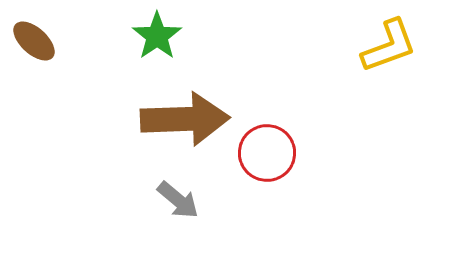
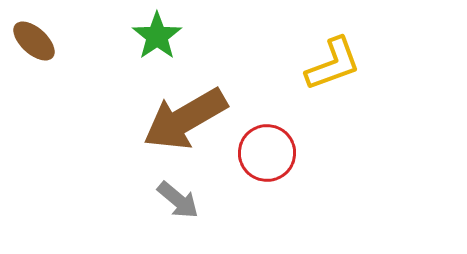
yellow L-shape: moved 56 px left, 18 px down
brown arrow: rotated 152 degrees clockwise
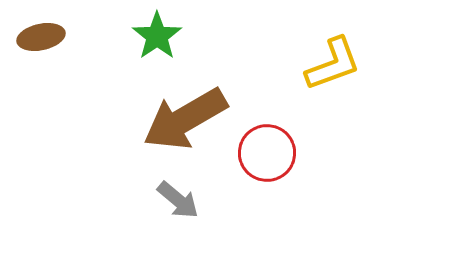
brown ellipse: moved 7 px right, 4 px up; rotated 54 degrees counterclockwise
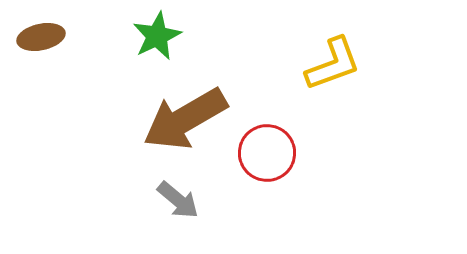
green star: rotated 9 degrees clockwise
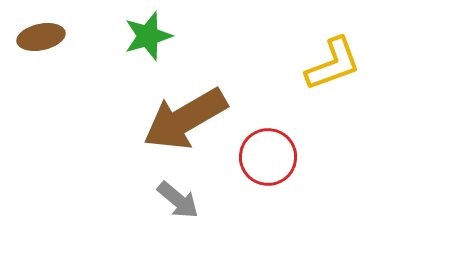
green star: moved 9 px left; rotated 9 degrees clockwise
red circle: moved 1 px right, 4 px down
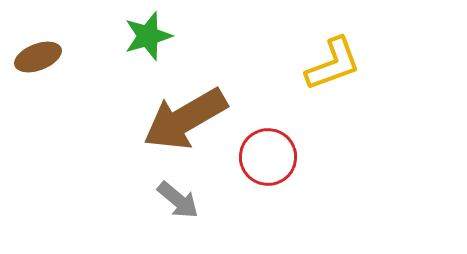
brown ellipse: moved 3 px left, 20 px down; rotated 9 degrees counterclockwise
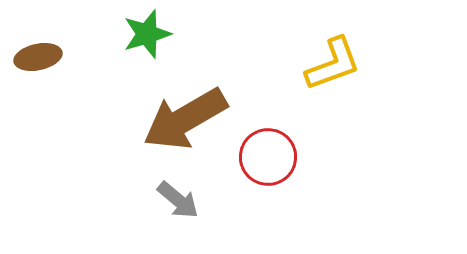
green star: moved 1 px left, 2 px up
brown ellipse: rotated 9 degrees clockwise
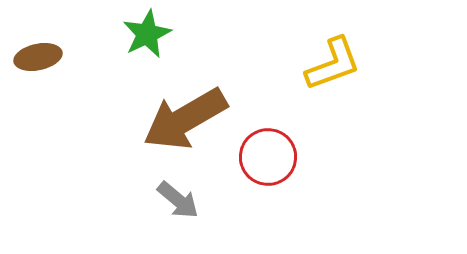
green star: rotated 9 degrees counterclockwise
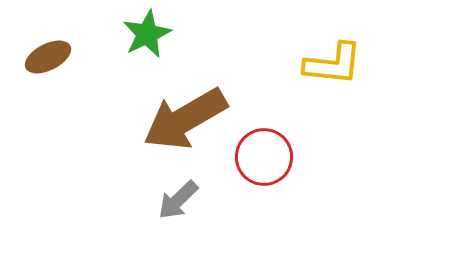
brown ellipse: moved 10 px right; rotated 15 degrees counterclockwise
yellow L-shape: rotated 26 degrees clockwise
red circle: moved 4 px left
gray arrow: rotated 96 degrees clockwise
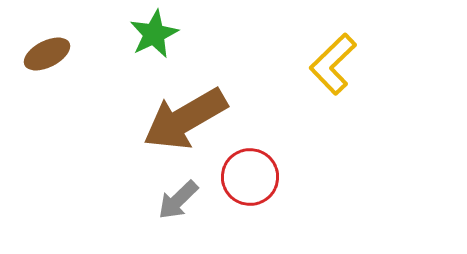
green star: moved 7 px right
brown ellipse: moved 1 px left, 3 px up
yellow L-shape: rotated 130 degrees clockwise
red circle: moved 14 px left, 20 px down
